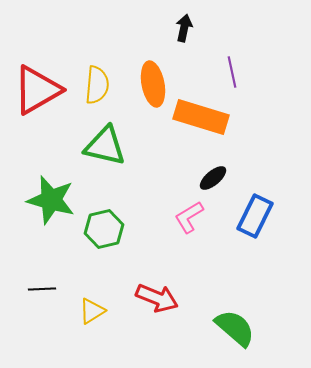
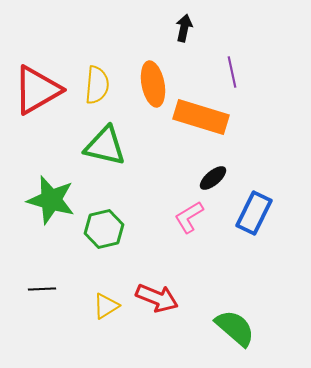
blue rectangle: moved 1 px left, 3 px up
yellow triangle: moved 14 px right, 5 px up
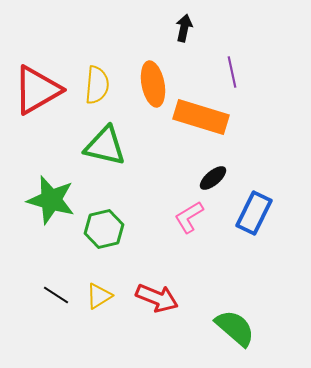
black line: moved 14 px right, 6 px down; rotated 36 degrees clockwise
yellow triangle: moved 7 px left, 10 px up
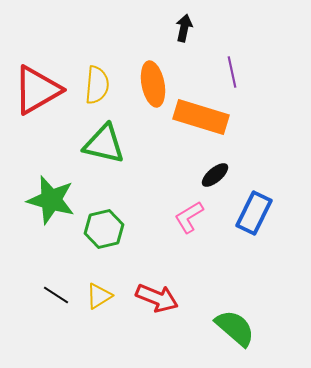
green triangle: moved 1 px left, 2 px up
black ellipse: moved 2 px right, 3 px up
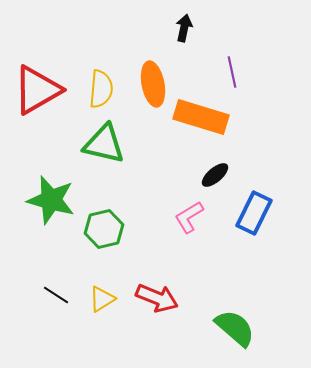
yellow semicircle: moved 4 px right, 4 px down
yellow triangle: moved 3 px right, 3 px down
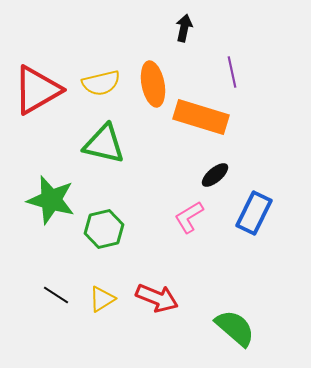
yellow semicircle: moved 6 px up; rotated 72 degrees clockwise
